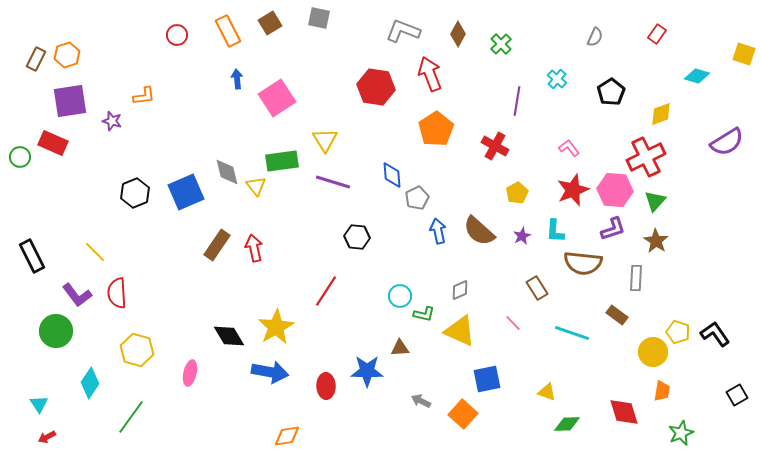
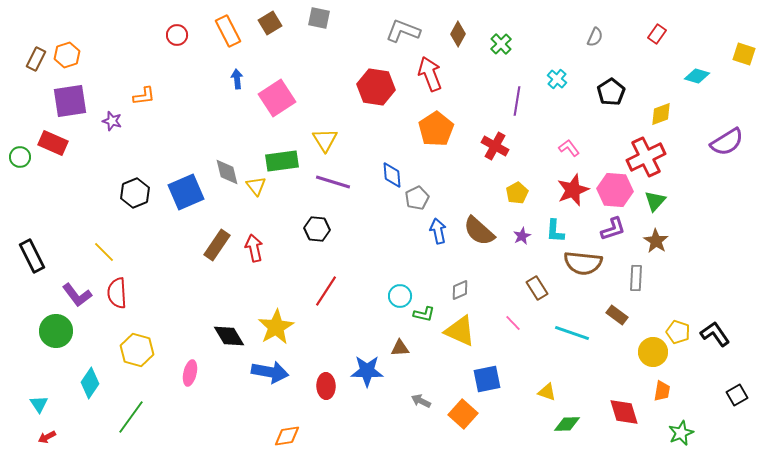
black hexagon at (357, 237): moved 40 px left, 8 px up
yellow line at (95, 252): moved 9 px right
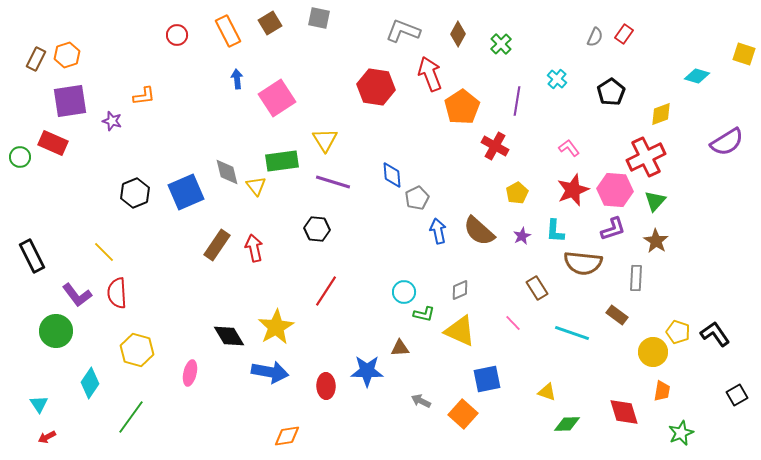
red rectangle at (657, 34): moved 33 px left
orange pentagon at (436, 129): moved 26 px right, 22 px up
cyan circle at (400, 296): moved 4 px right, 4 px up
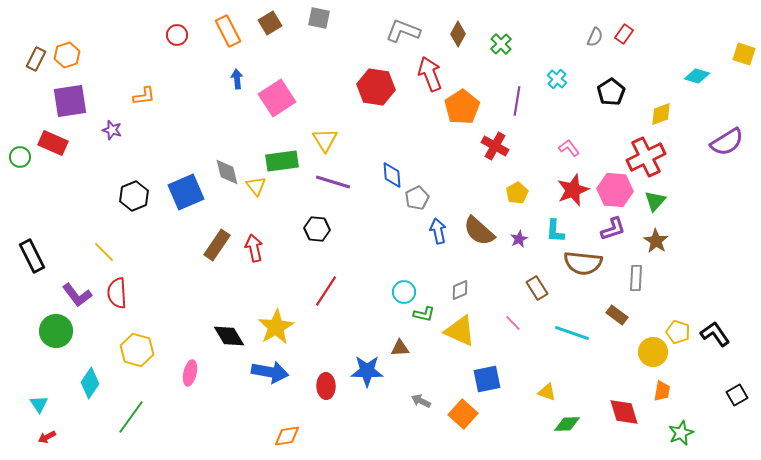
purple star at (112, 121): moved 9 px down
black hexagon at (135, 193): moved 1 px left, 3 px down
purple star at (522, 236): moved 3 px left, 3 px down
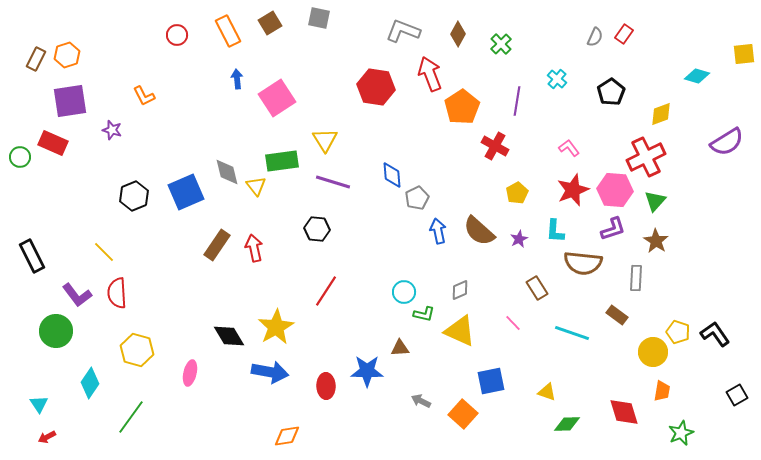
yellow square at (744, 54): rotated 25 degrees counterclockwise
orange L-shape at (144, 96): rotated 70 degrees clockwise
blue square at (487, 379): moved 4 px right, 2 px down
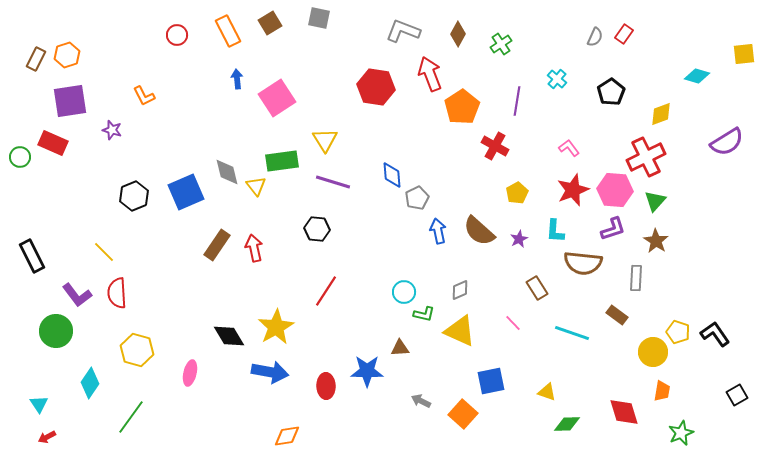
green cross at (501, 44): rotated 10 degrees clockwise
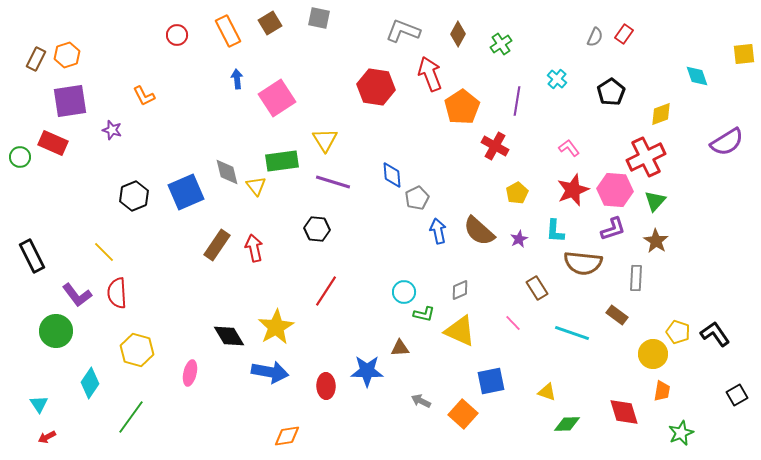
cyan diamond at (697, 76): rotated 55 degrees clockwise
yellow circle at (653, 352): moved 2 px down
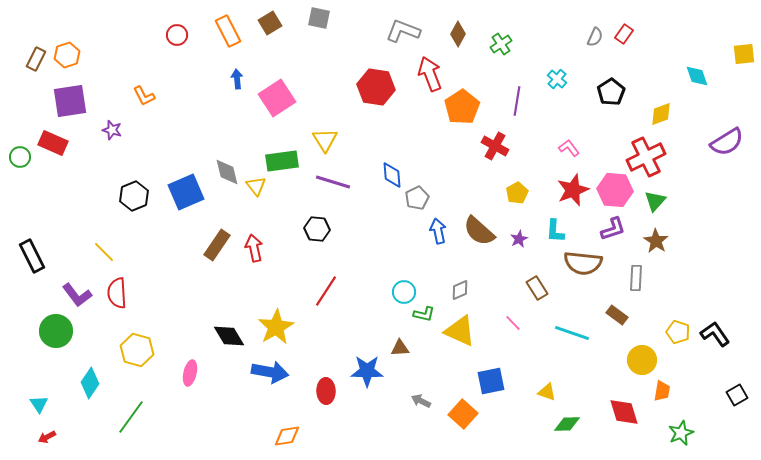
yellow circle at (653, 354): moved 11 px left, 6 px down
red ellipse at (326, 386): moved 5 px down
